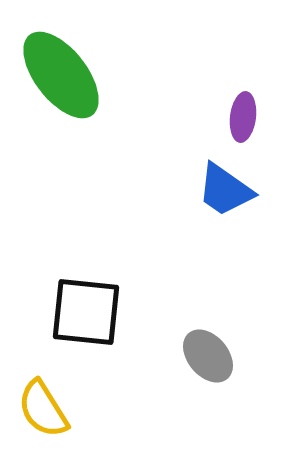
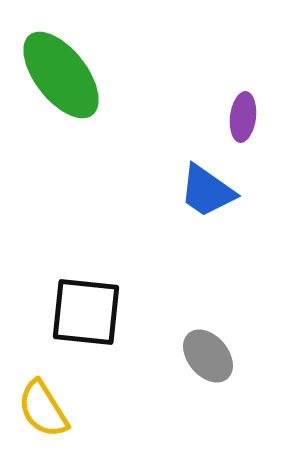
blue trapezoid: moved 18 px left, 1 px down
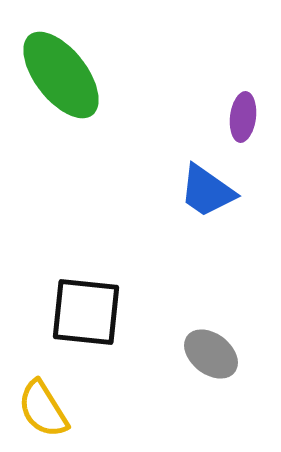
gray ellipse: moved 3 px right, 2 px up; rotated 12 degrees counterclockwise
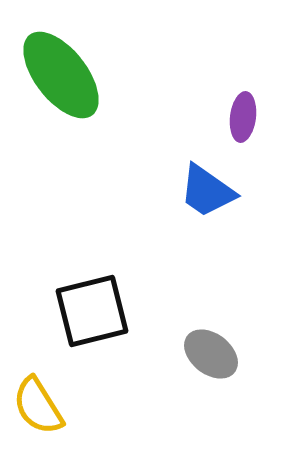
black square: moved 6 px right, 1 px up; rotated 20 degrees counterclockwise
yellow semicircle: moved 5 px left, 3 px up
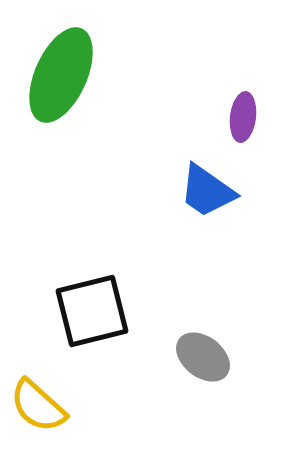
green ellipse: rotated 62 degrees clockwise
gray ellipse: moved 8 px left, 3 px down
yellow semicircle: rotated 16 degrees counterclockwise
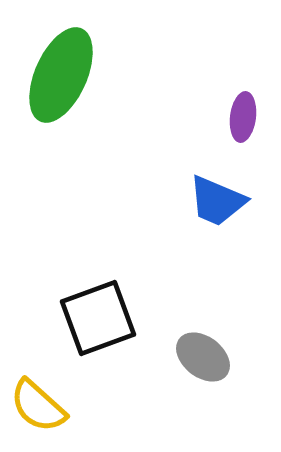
blue trapezoid: moved 10 px right, 10 px down; rotated 12 degrees counterclockwise
black square: moved 6 px right, 7 px down; rotated 6 degrees counterclockwise
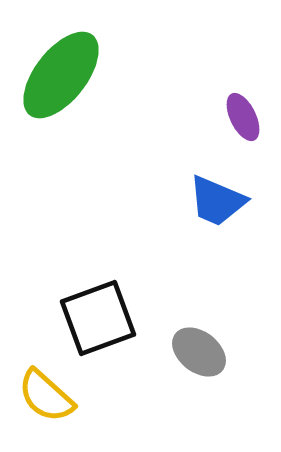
green ellipse: rotated 14 degrees clockwise
purple ellipse: rotated 33 degrees counterclockwise
gray ellipse: moved 4 px left, 5 px up
yellow semicircle: moved 8 px right, 10 px up
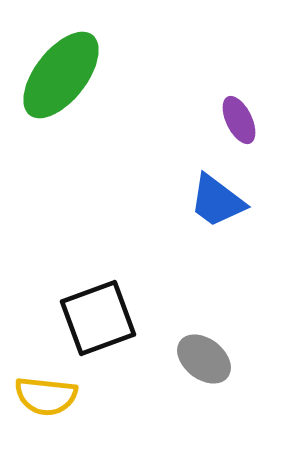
purple ellipse: moved 4 px left, 3 px down
blue trapezoid: rotated 14 degrees clockwise
gray ellipse: moved 5 px right, 7 px down
yellow semicircle: rotated 36 degrees counterclockwise
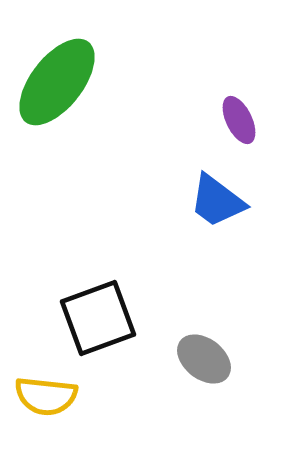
green ellipse: moved 4 px left, 7 px down
